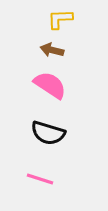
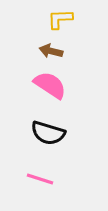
brown arrow: moved 1 px left, 1 px down
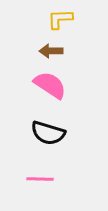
brown arrow: rotated 15 degrees counterclockwise
pink line: rotated 16 degrees counterclockwise
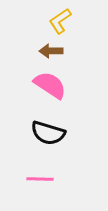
yellow L-shape: moved 2 px down; rotated 32 degrees counterclockwise
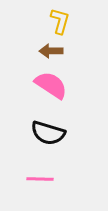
yellow L-shape: rotated 140 degrees clockwise
pink semicircle: moved 1 px right
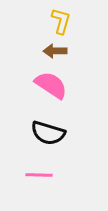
yellow L-shape: moved 1 px right
brown arrow: moved 4 px right
pink line: moved 1 px left, 4 px up
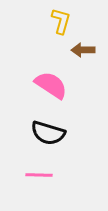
brown arrow: moved 28 px right, 1 px up
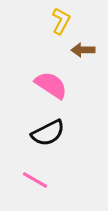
yellow L-shape: rotated 12 degrees clockwise
black semicircle: rotated 44 degrees counterclockwise
pink line: moved 4 px left, 5 px down; rotated 28 degrees clockwise
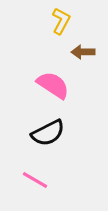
brown arrow: moved 2 px down
pink semicircle: moved 2 px right
